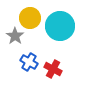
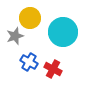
cyan circle: moved 3 px right, 6 px down
gray star: rotated 18 degrees clockwise
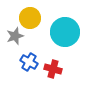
cyan circle: moved 2 px right
red cross: rotated 12 degrees counterclockwise
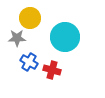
cyan circle: moved 5 px down
gray star: moved 2 px right, 2 px down; rotated 18 degrees clockwise
red cross: moved 1 px left, 1 px down
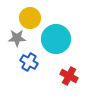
cyan circle: moved 9 px left, 2 px down
red cross: moved 17 px right, 6 px down; rotated 12 degrees clockwise
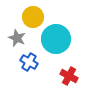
yellow circle: moved 3 px right, 1 px up
gray star: rotated 24 degrees clockwise
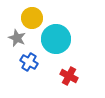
yellow circle: moved 1 px left, 1 px down
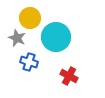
yellow circle: moved 2 px left
cyan circle: moved 2 px up
blue cross: rotated 12 degrees counterclockwise
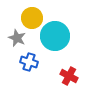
yellow circle: moved 2 px right
cyan circle: moved 1 px left, 1 px up
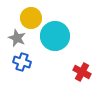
yellow circle: moved 1 px left
blue cross: moved 7 px left
red cross: moved 13 px right, 4 px up
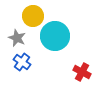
yellow circle: moved 2 px right, 2 px up
blue cross: rotated 18 degrees clockwise
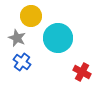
yellow circle: moved 2 px left
cyan circle: moved 3 px right, 2 px down
